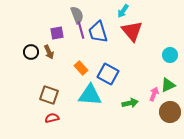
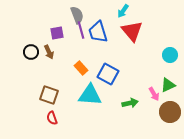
pink arrow: rotated 128 degrees clockwise
red semicircle: rotated 96 degrees counterclockwise
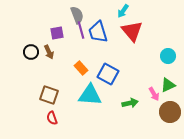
cyan circle: moved 2 px left, 1 px down
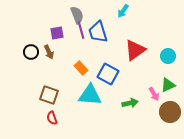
red triangle: moved 3 px right, 19 px down; rotated 35 degrees clockwise
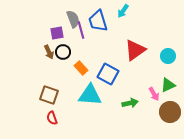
gray semicircle: moved 4 px left, 4 px down
blue trapezoid: moved 11 px up
black circle: moved 32 px right
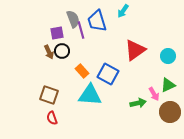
blue trapezoid: moved 1 px left
black circle: moved 1 px left, 1 px up
orange rectangle: moved 1 px right, 3 px down
green arrow: moved 8 px right
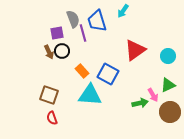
purple line: moved 2 px right, 3 px down
pink arrow: moved 1 px left, 1 px down
green arrow: moved 2 px right
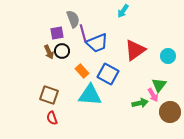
blue trapezoid: moved 22 px down; rotated 95 degrees counterclockwise
green triangle: moved 9 px left; rotated 28 degrees counterclockwise
